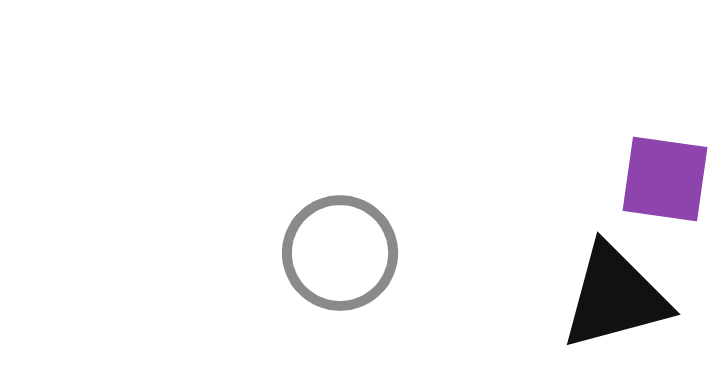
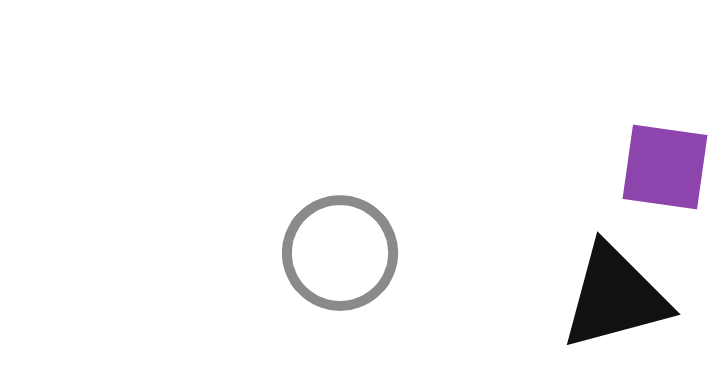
purple square: moved 12 px up
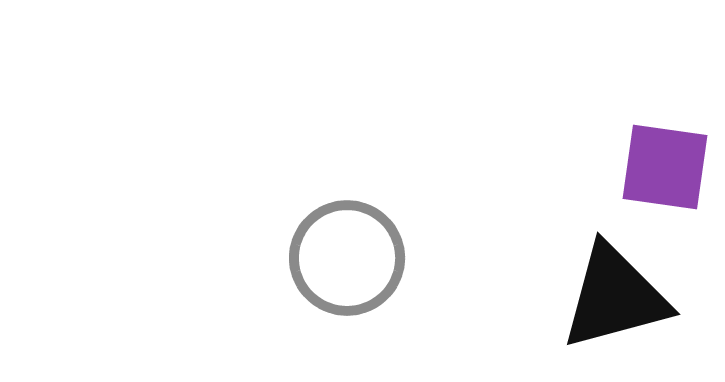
gray circle: moved 7 px right, 5 px down
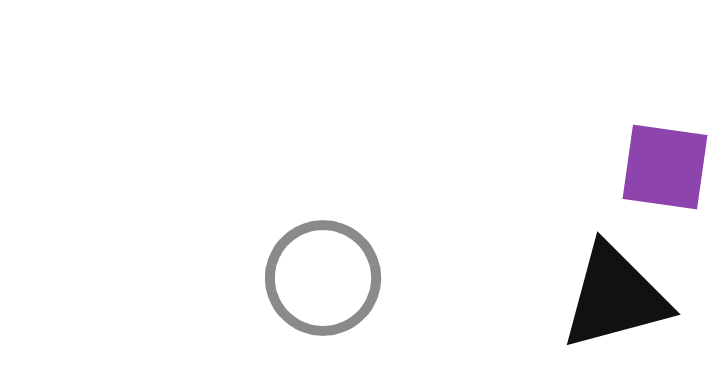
gray circle: moved 24 px left, 20 px down
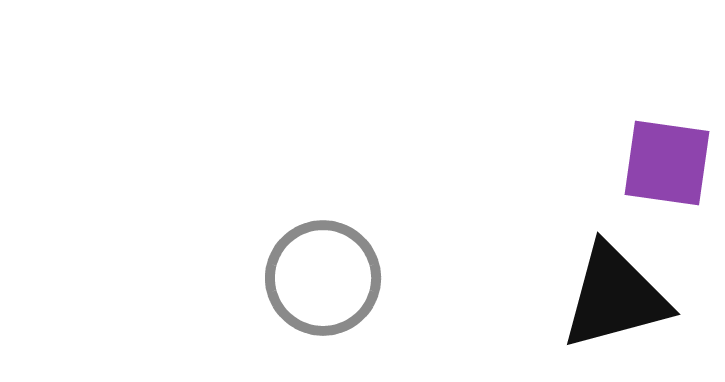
purple square: moved 2 px right, 4 px up
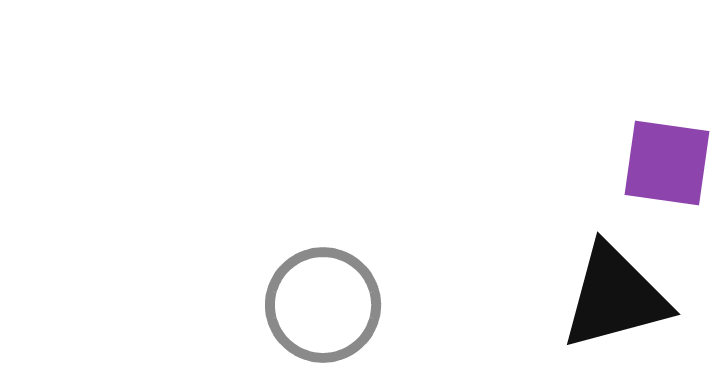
gray circle: moved 27 px down
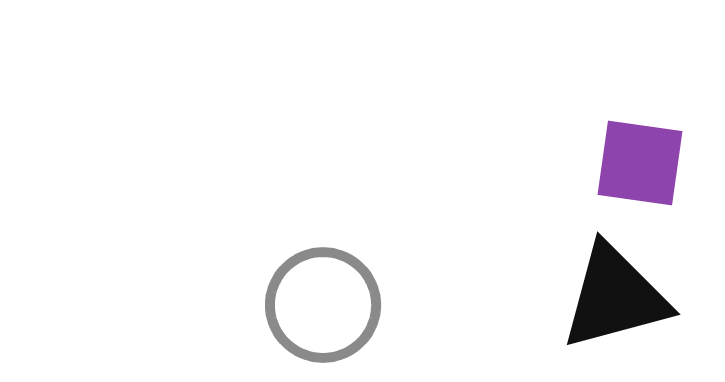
purple square: moved 27 px left
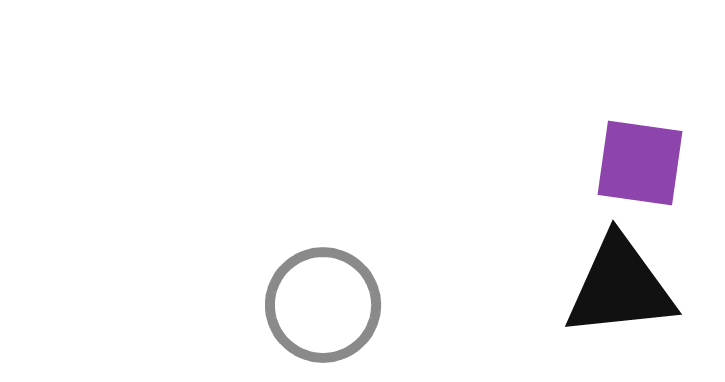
black triangle: moved 5 px right, 10 px up; rotated 9 degrees clockwise
